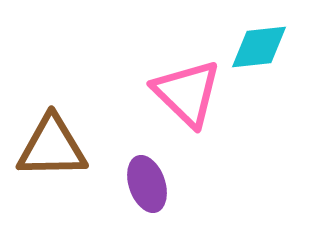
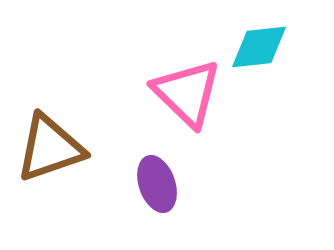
brown triangle: moved 2 px left, 1 px down; rotated 18 degrees counterclockwise
purple ellipse: moved 10 px right
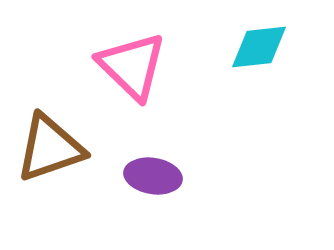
pink triangle: moved 55 px left, 27 px up
purple ellipse: moved 4 px left, 8 px up; rotated 62 degrees counterclockwise
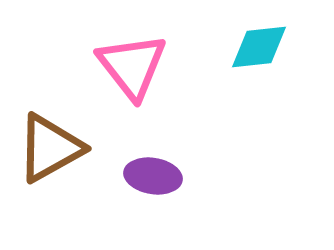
pink triangle: rotated 8 degrees clockwise
brown triangle: rotated 10 degrees counterclockwise
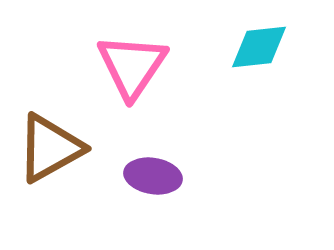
pink triangle: rotated 12 degrees clockwise
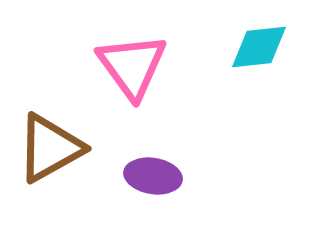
pink triangle: rotated 10 degrees counterclockwise
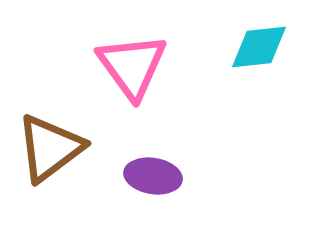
brown triangle: rotated 8 degrees counterclockwise
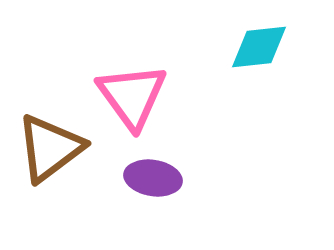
pink triangle: moved 30 px down
purple ellipse: moved 2 px down
